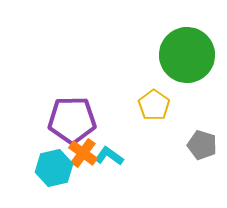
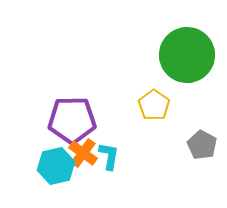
gray pentagon: rotated 12 degrees clockwise
cyan L-shape: rotated 64 degrees clockwise
cyan hexagon: moved 2 px right, 2 px up
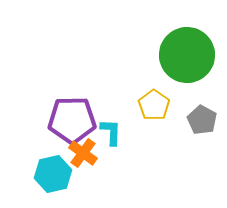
gray pentagon: moved 25 px up
cyan L-shape: moved 2 px right, 24 px up; rotated 8 degrees counterclockwise
cyan hexagon: moved 3 px left, 8 px down
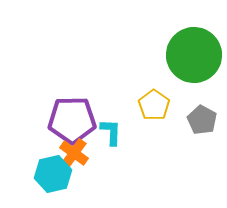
green circle: moved 7 px right
orange cross: moved 9 px left
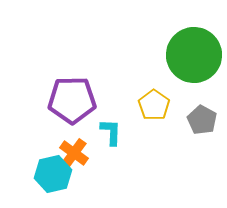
purple pentagon: moved 20 px up
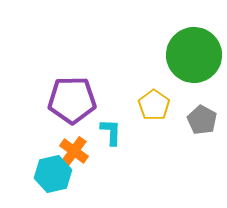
orange cross: moved 2 px up
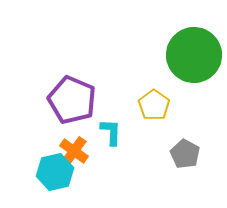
purple pentagon: rotated 24 degrees clockwise
gray pentagon: moved 17 px left, 34 px down
cyan hexagon: moved 2 px right, 2 px up
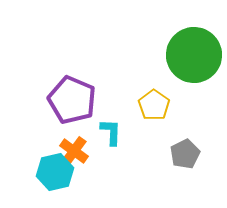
gray pentagon: rotated 16 degrees clockwise
